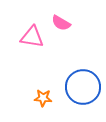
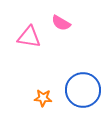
pink triangle: moved 3 px left
blue circle: moved 3 px down
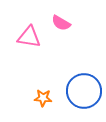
blue circle: moved 1 px right, 1 px down
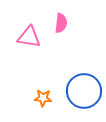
pink semicircle: rotated 114 degrees counterclockwise
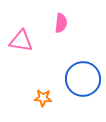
pink triangle: moved 8 px left, 4 px down
blue circle: moved 1 px left, 12 px up
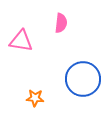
orange star: moved 8 px left
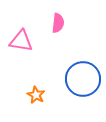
pink semicircle: moved 3 px left
orange star: moved 1 px right, 3 px up; rotated 24 degrees clockwise
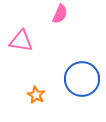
pink semicircle: moved 2 px right, 9 px up; rotated 18 degrees clockwise
blue circle: moved 1 px left
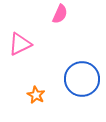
pink triangle: moved 1 px left, 3 px down; rotated 35 degrees counterclockwise
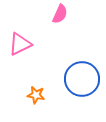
orange star: rotated 18 degrees counterclockwise
